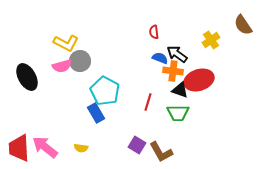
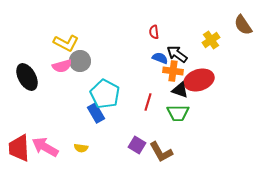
cyan pentagon: moved 3 px down
pink arrow: rotated 8 degrees counterclockwise
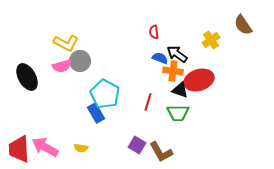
red trapezoid: moved 1 px down
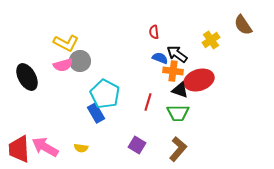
pink semicircle: moved 1 px right, 1 px up
brown L-shape: moved 17 px right, 3 px up; rotated 110 degrees counterclockwise
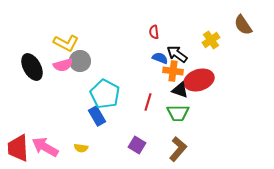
black ellipse: moved 5 px right, 10 px up
blue rectangle: moved 1 px right, 3 px down
red trapezoid: moved 1 px left, 1 px up
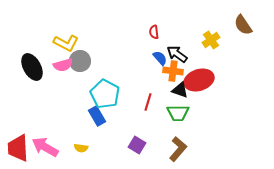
blue semicircle: rotated 28 degrees clockwise
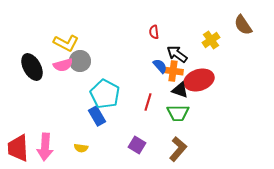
blue semicircle: moved 8 px down
pink arrow: rotated 116 degrees counterclockwise
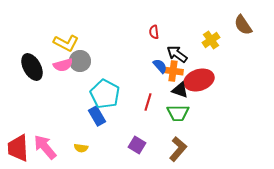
pink arrow: rotated 136 degrees clockwise
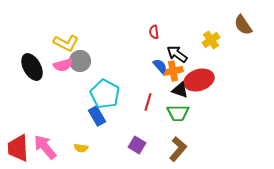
orange cross: rotated 18 degrees counterclockwise
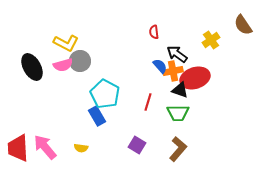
red ellipse: moved 4 px left, 2 px up
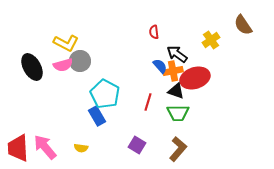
black triangle: moved 4 px left, 1 px down
